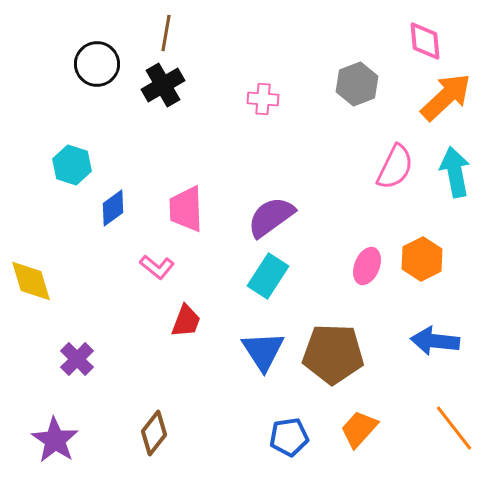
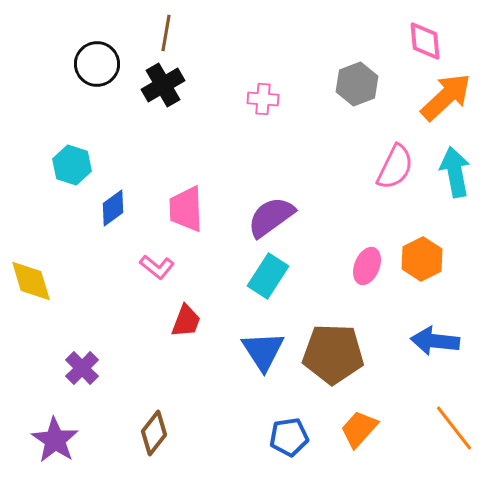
purple cross: moved 5 px right, 9 px down
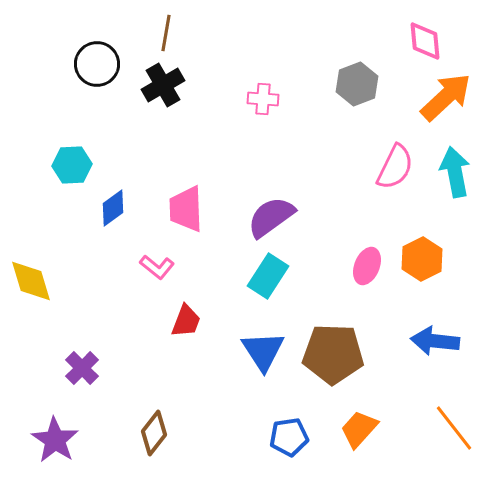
cyan hexagon: rotated 21 degrees counterclockwise
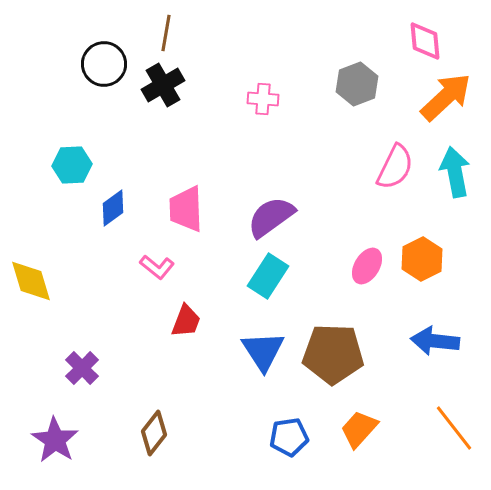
black circle: moved 7 px right
pink ellipse: rotated 9 degrees clockwise
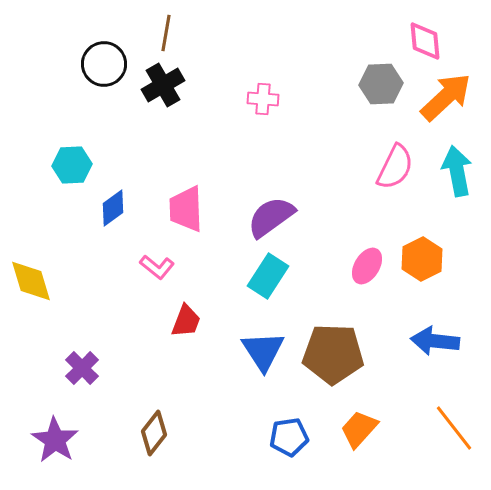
gray hexagon: moved 24 px right; rotated 18 degrees clockwise
cyan arrow: moved 2 px right, 1 px up
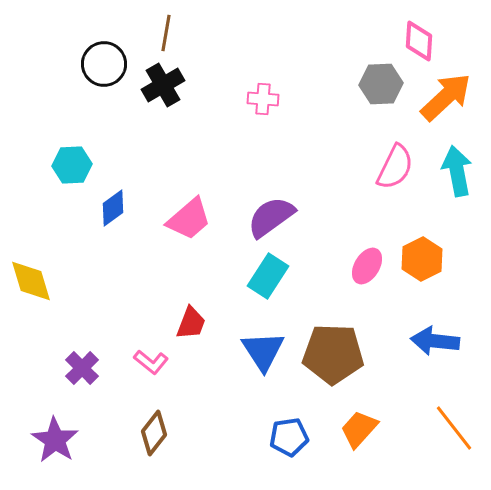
pink diamond: moved 6 px left; rotated 9 degrees clockwise
pink trapezoid: moved 3 px right, 10 px down; rotated 129 degrees counterclockwise
pink L-shape: moved 6 px left, 95 px down
red trapezoid: moved 5 px right, 2 px down
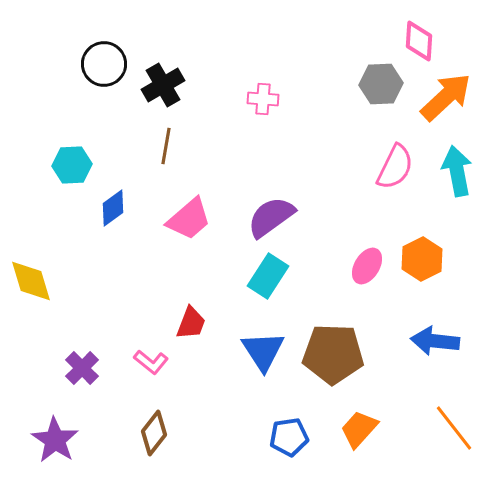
brown line: moved 113 px down
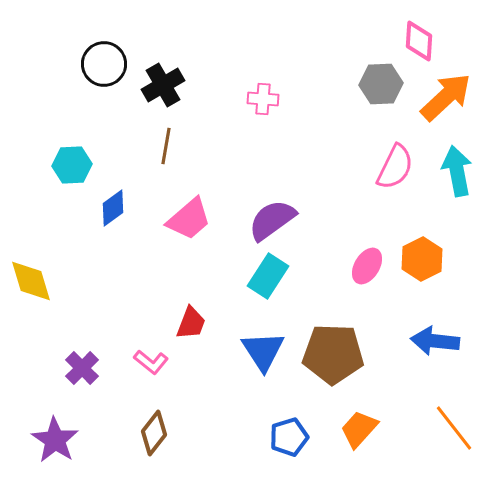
purple semicircle: moved 1 px right, 3 px down
blue pentagon: rotated 9 degrees counterclockwise
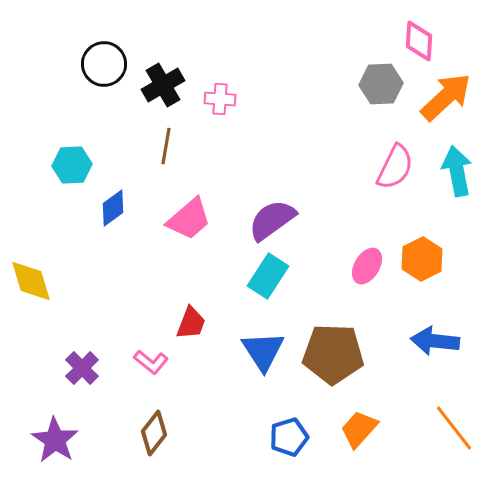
pink cross: moved 43 px left
